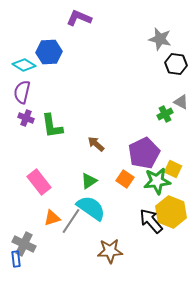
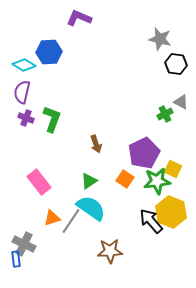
green L-shape: moved 7 px up; rotated 152 degrees counterclockwise
brown arrow: rotated 150 degrees counterclockwise
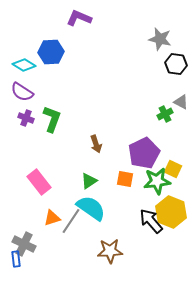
blue hexagon: moved 2 px right
purple semicircle: rotated 70 degrees counterclockwise
orange square: rotated 24 degrees counterclockwise
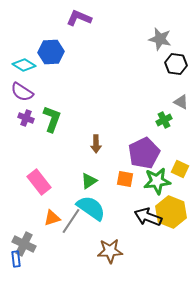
green cross: moved 1 px left, 6 px down
brown arrow: rotated 18 degrees clockwise
yellow square: moved 7 px right
black arrow: moved 3 px left, 4 px up; rotated 28 degrees counterclockwise
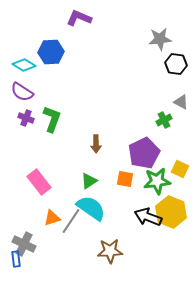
gray star: rotated 20 degrees counterclockwise
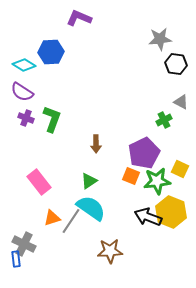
orange square: moved 6 px right, 3 px up; rotated 12 degrees clockwise
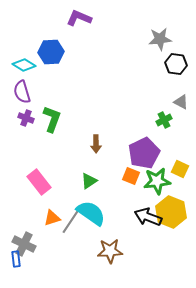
purple semicircle: rotated 40 degrees clockwise
cyan semicircle: moved 5 px down
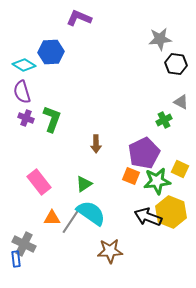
green triangle: moved 5 px left, 3 px down
orange triangle: rotated 18 degrees clockwise
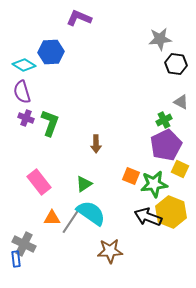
green L-shape: moved 2 px left, 4 px down
purple pentagon: moved 22 px right, 8 px up
green star: moved 3 px left, 3 px down
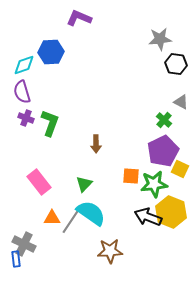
cyan diamond: rotated 50 degrees counterclockwise
green cross: rotated 21 degrees counterclockwise
purple pentagon: moved 3 px left, 6 px down
orange square: rotated 18 degrees counterclockwise
green triangle: rotated 12 degrees counterclockwise
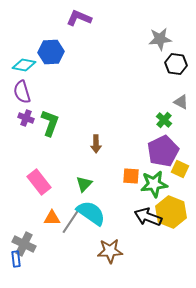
cyan diamond: rotated 30 degrees clockwise
